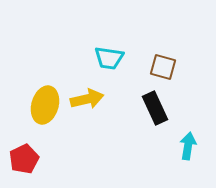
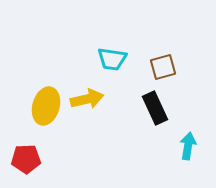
cyan trapezoid: moved 3 px right, 1 px down
brown square: rotated 32 degrees counterclockwise
yellow ellipse: moved 1 px right, 1 px down
red pentagon: moved 2 px right; rotated 24 degrees clockwise
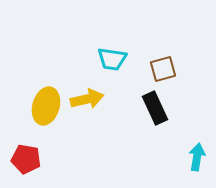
brown square: moved 2 px down
cyan arrow: moved 9 px right, 11 px down
red pentagon: rotated 12 degrees clockwise
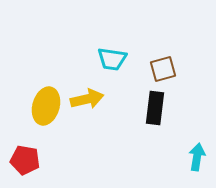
black rectangle: rotated 32 degrees clockwise
red pentagon: moved 1 px left, 1 px down
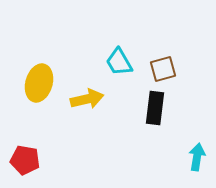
cyan trapezoid: moved 7 px right, 3 px down; rotated 52 degrees clockwise
yellow ellipse: moved 7 px left, 23 px up
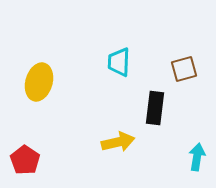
cyan trapezoid: rotated 32 degrees clockwise
brown square: moved 21 px right
yellow ellipse: moved 1 px up
yellow arrow: moved 31 px right, 43 px down
red pentagon: rotated 24 degrees clockwise
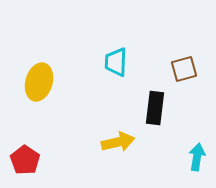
cyan trapezoid: moved 3 px left
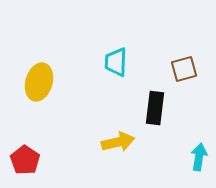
cyan arrow: moved 2 px right
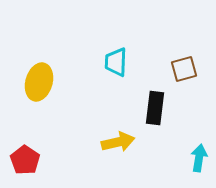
cyan arrow: moved 1 px down
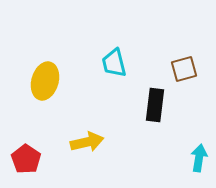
cyan trapezoid: moved 2 px left, 1 px down; rotated 16 degrees counterclockwise
yellow ellipse: moved 6 px right, 1 px up
black rectangle: moved 3 px up
yellow arrow: moved 31 px left
red pentagon: moved 1 px right, 1 px up
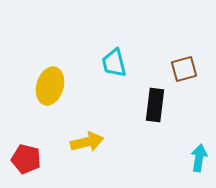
yellow ellipse: moved 5 px right, 5 px down
red pentagon: rotated 20 degrees counterclockwise
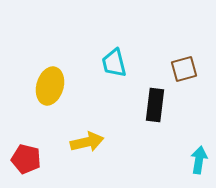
cyan arrow: moved 2 px down
